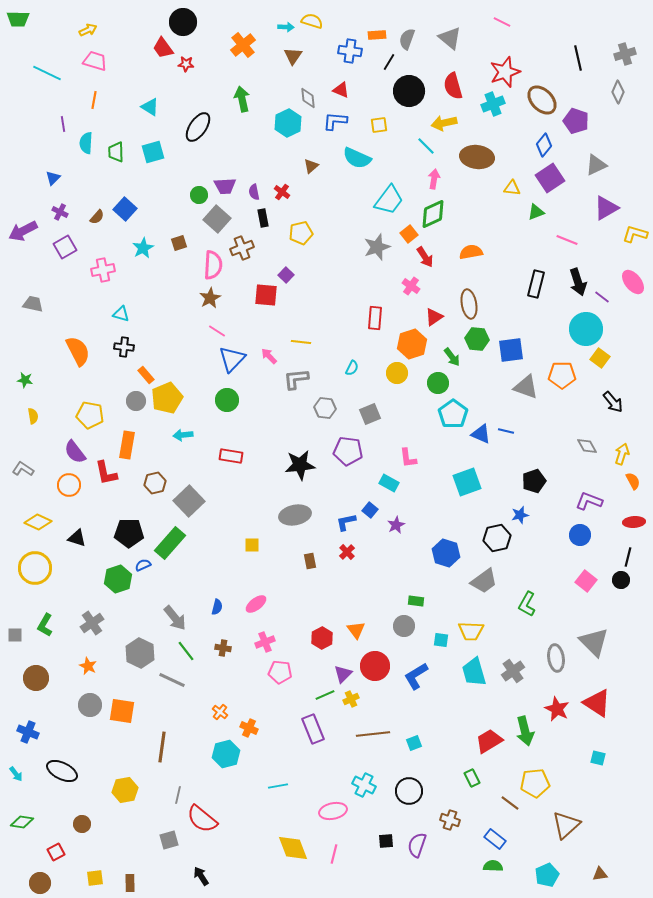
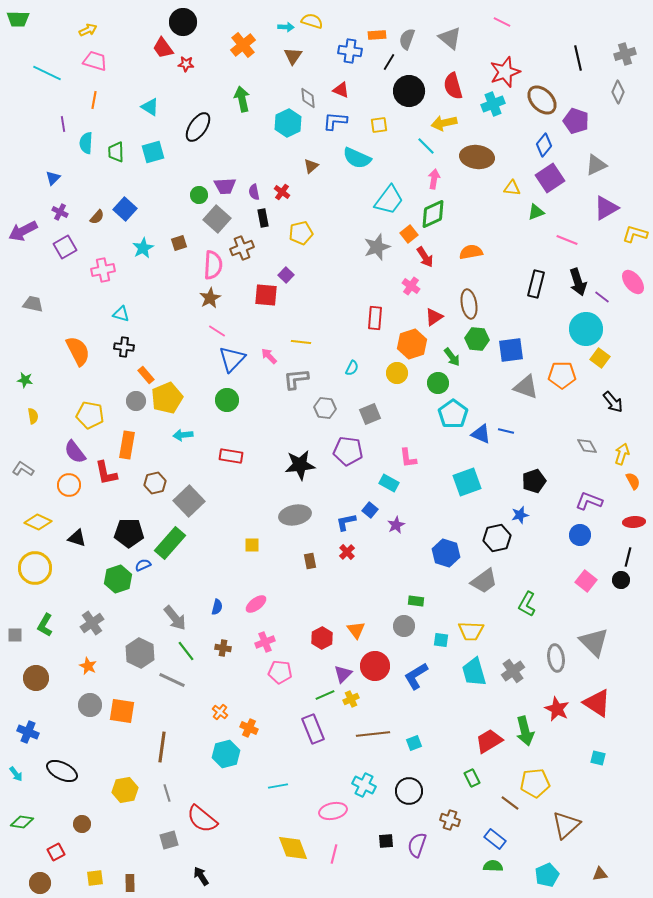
gray line at (178, 795): moved 11 px left, 2 px up; rotated 30 degrees counterclockwise
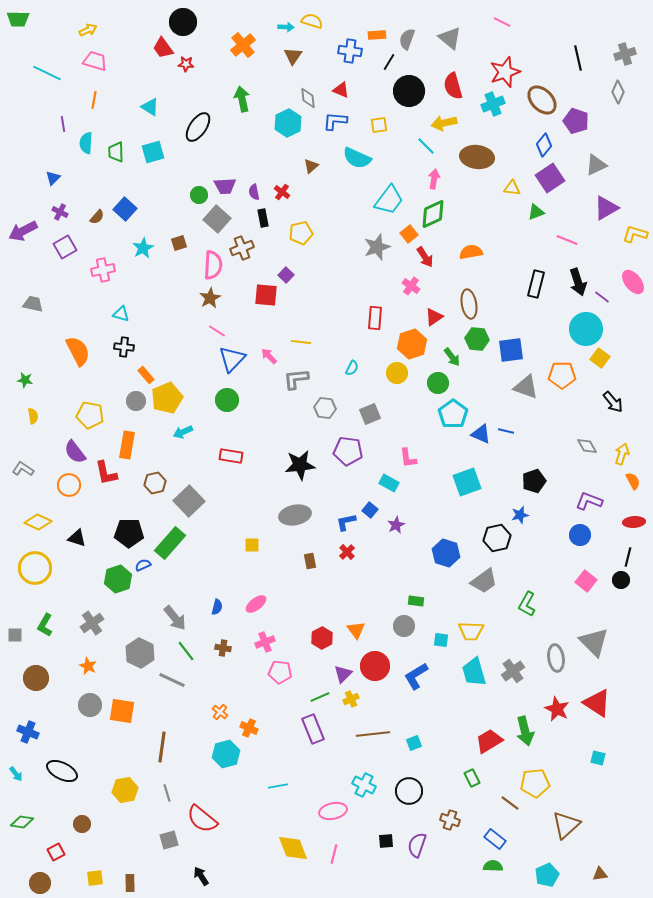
cyan arrow at (183, 435): moved 3 px up; rotated 18 degrees counterclockwise
green line at (325, 695): moved 5 px left, 2 px down
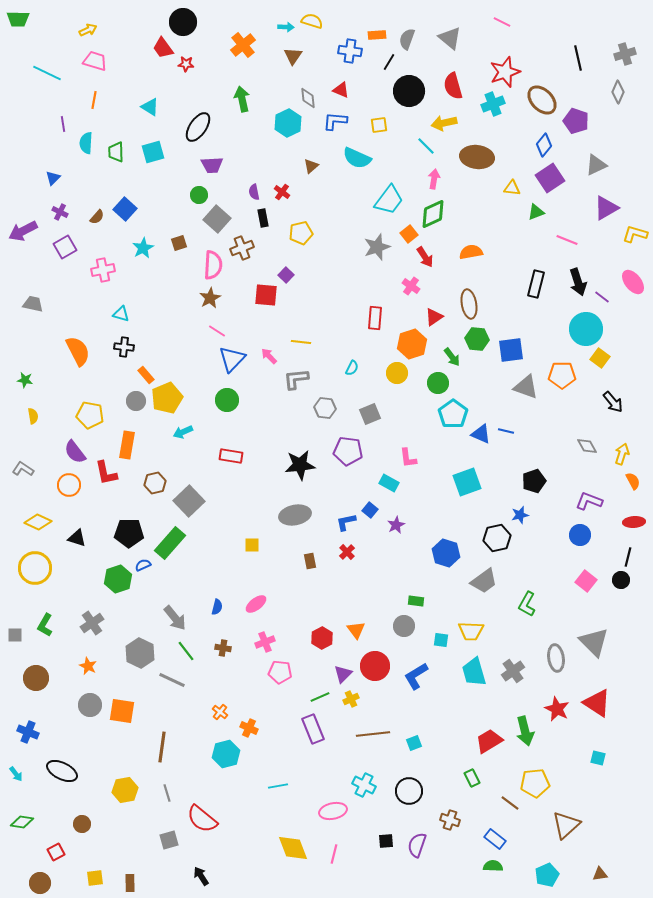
purple trapezoid at (225, 186): moved 13 px left, 21 px up
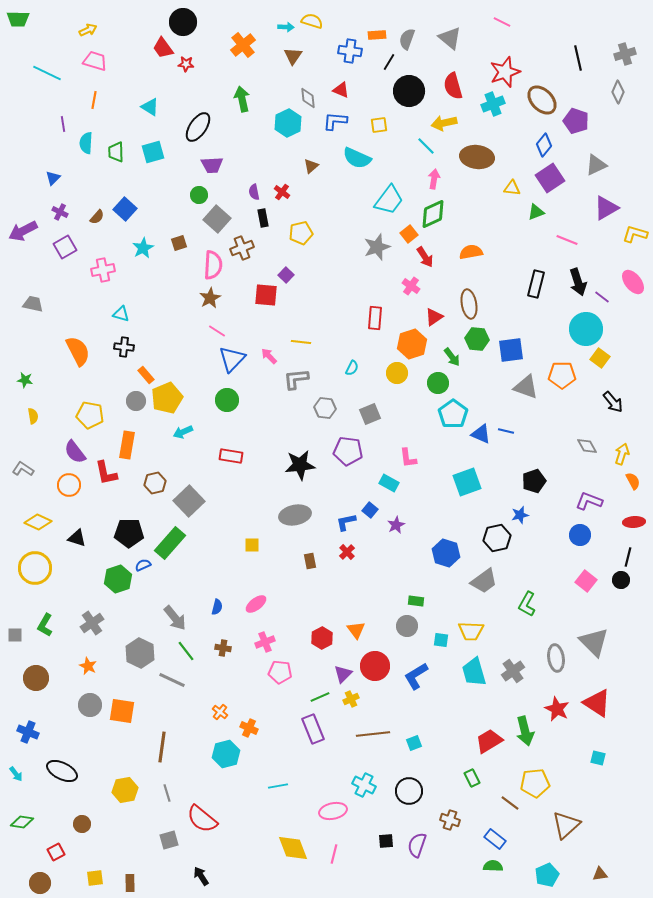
gray circle at (404, 626): moved 3 px right
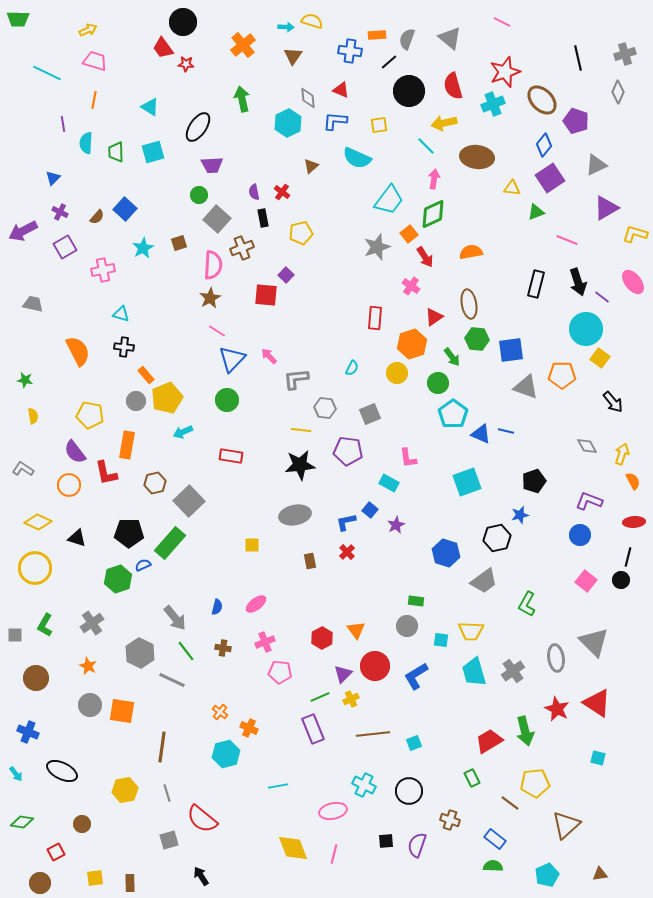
black line at (389, 62): rotated 18 degrees clockwise
yellow line at (301, 342): moved 88 px down
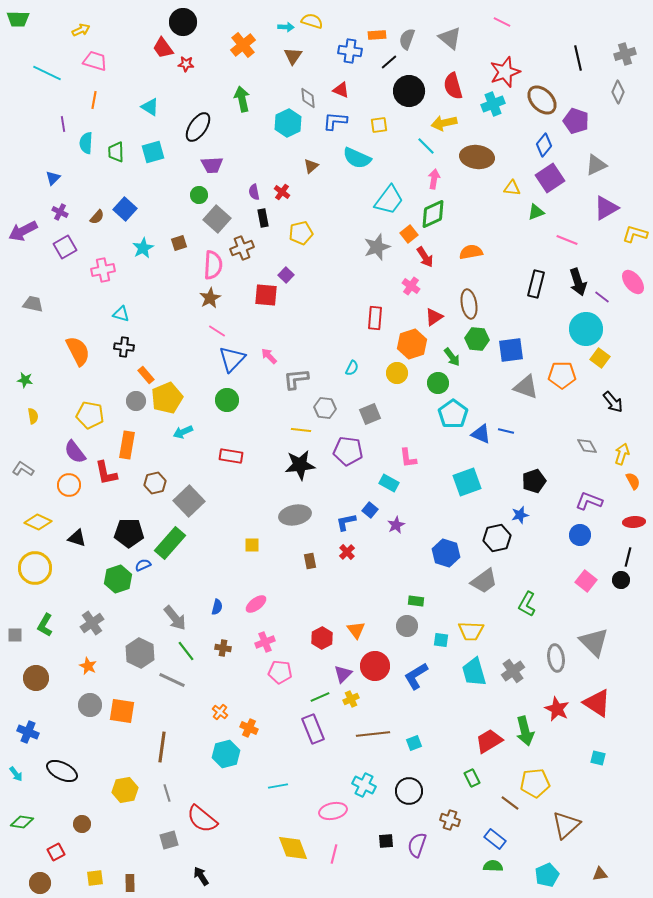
yellow arrow at (88, 30): moved 7 px left
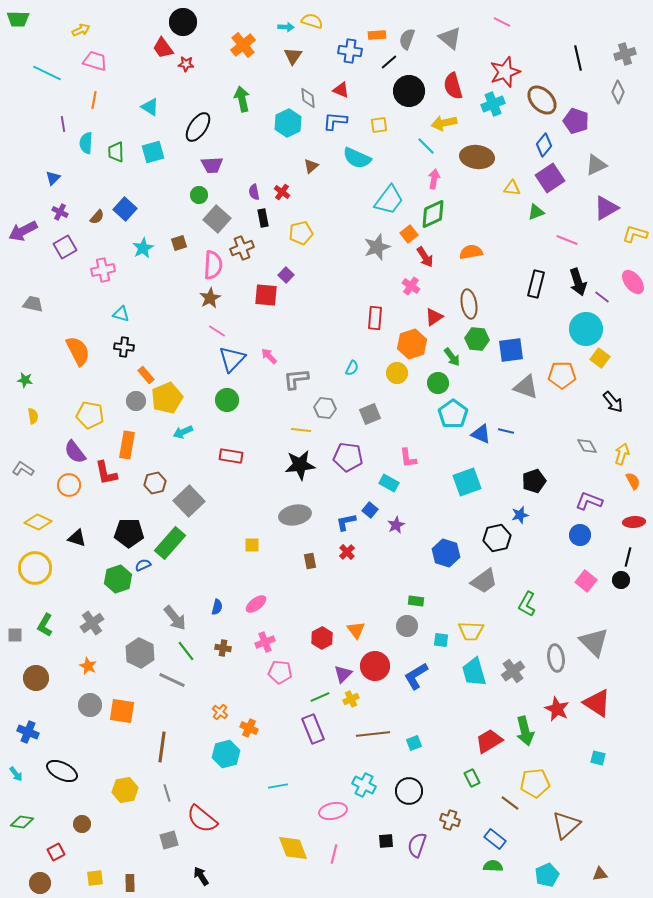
purple pentagon at (348, 451): moved 6 px down
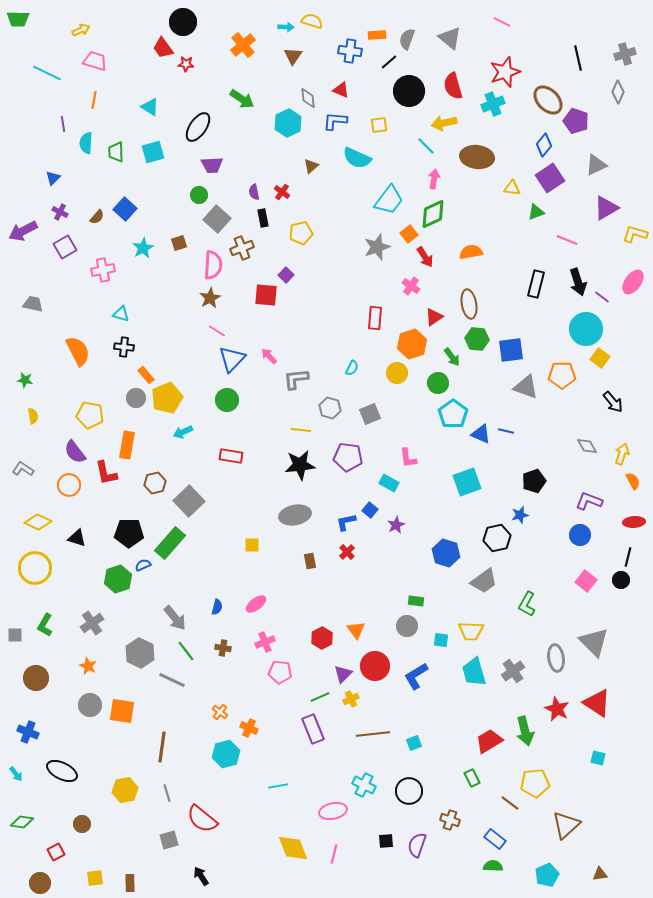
green arrow at (242, 99): rotated 135 degrees clockwise
brown ellipse at (542, 100): moved 6 px right
pink ellipse at (633, 282): rotated 75 degrees clockwise
gray circle at (136, 401): moved 3 px up
gray hexagon at (325, 408): moved 5 px right; rotated 10 degrees clockwise
